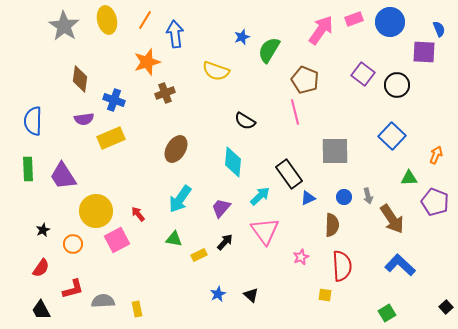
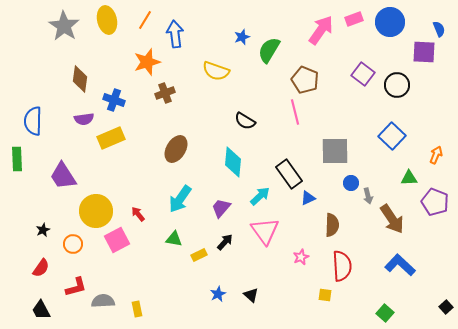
green rectangle at (28, 169): moved 11 px left, 10 px up
blue circle at (344, 197): moved 7 px right, 14 px up
red L-shape at (73, 289): moved 3 px right, 2 px up
green square at (387, 313): moved 2 px left; rotated 18 degrees counterclockwise
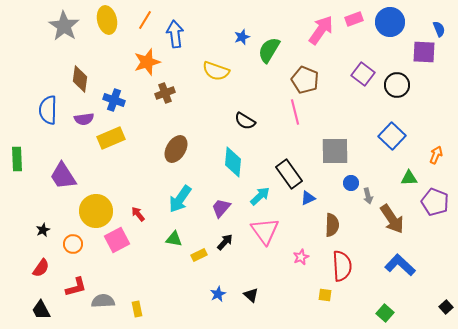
blue semicircle at (33, 121): moved 15 px right, 11 px up
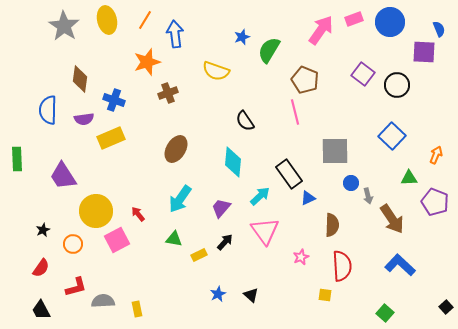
brown cross at (165, 93): moved 3 px right
black semicircle at (245, 121): rotated 25 degrees clockwise
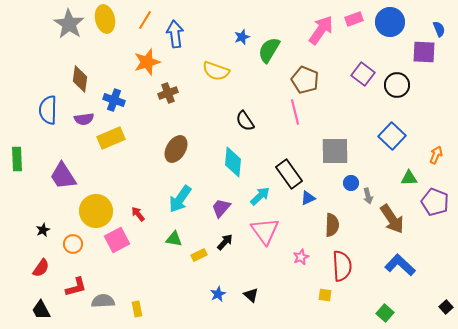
yellow ellipse at (107, 20): moved 2 px left, 1 px up
gray star at (64, 26): moved 5 px right, 2 px up
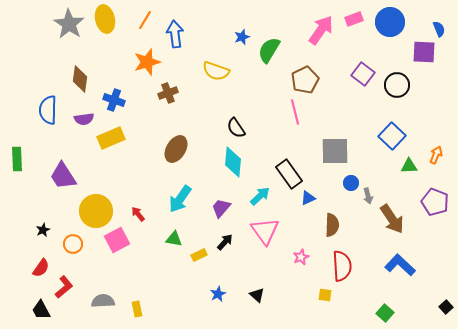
brown pentagon at (305, 80): rotated 24 degrees clockwise
black semicircle at (245, 121): moved 9 px left, 7 px down
green triangle at (409, 178): moved 12 px up
red L-shape at (76, 287): moved 12 px left; rotated 25 degrees counterclockwise
black triangle at (251, 295): moved 6 px right
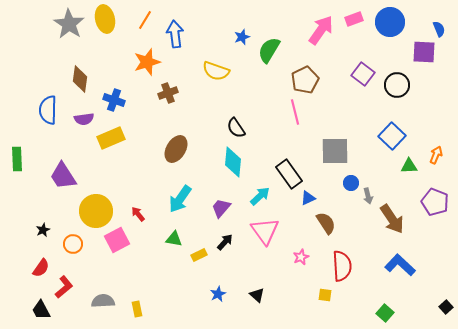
brown semicircle at (332, 225): moved 6 px left, 2 px up; rotated 35 degrees counterclockwise
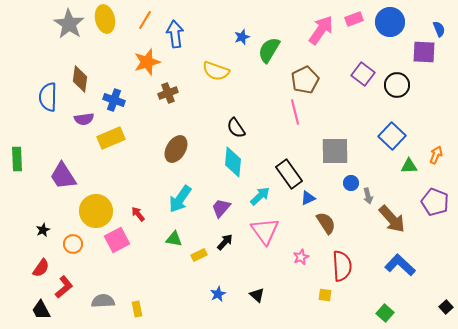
blue semicircle at (48, 110): moved 13 px up
brown arrow at (392, 219): rotated 8 degrees counterclockwise
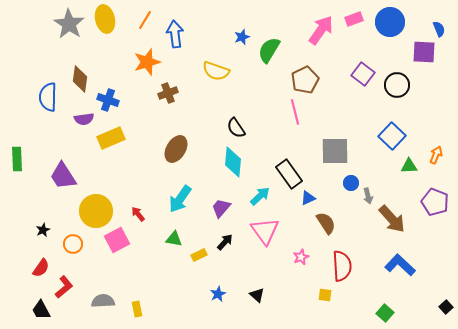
blue cross at (114, 100): moved 6 px left
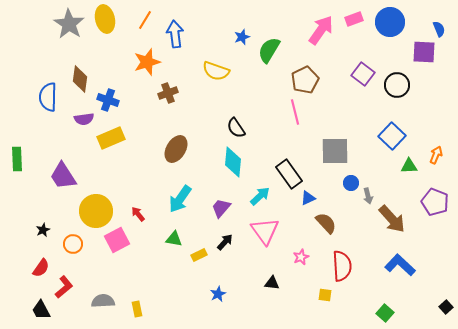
brown semicircle at (326, 223): rotated 10 degrees counterclockwise
black triangle at (257, 295): moved 15 px right, 12 px up; rotated 35 degrees counterclockwise
